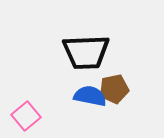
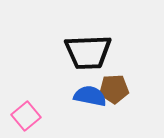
black trapezoid: moved 2 px right
brown pentagon: rotated 8 degrees clockwise
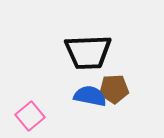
pink square: moved 4 px right
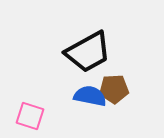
black trapezoid: rotated 27 degrees counterclockwise
pink square: rotated 32 degrees counterclockwise
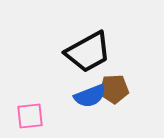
blue semicircle: rotated 148 degrees clockwise
pink square: rotated 24 degrees counterclockwise
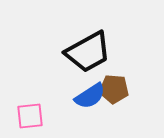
brown pentagon: rotated 8 degrees clockwise
blue semicircle: rotated 12 degrees counterclockwise
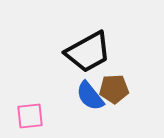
brown pentagon: rotated 8 degrees counterclockwise
blue semicircle: rotated 84 degrees clockwise
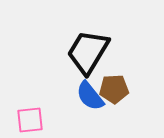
black trapezoid: rotated 150 degrees clockwise
pink square: moved 4 px down
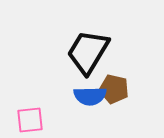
brown pentagon: rotated 16 degrees clockwise
blue semicircle: rotated 52 degrees counterclockwise
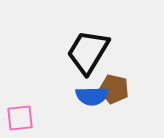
blue semicircle: moved 2 px right
pink square: moved 10 px left, 2 px up
